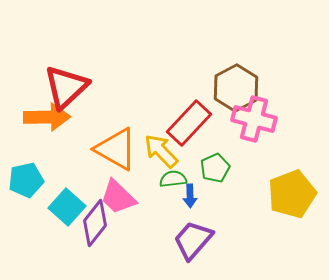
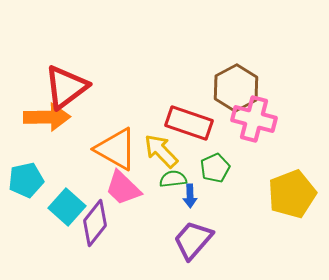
red triangle: rotated 6 degrees clockwise
red rectangle: rotated 66 degrees clockwise
pink trapezoid: moved 5 px right, 9 px up
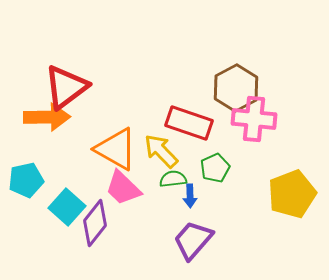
pink cross: rotated 9 degrees counterclockwise
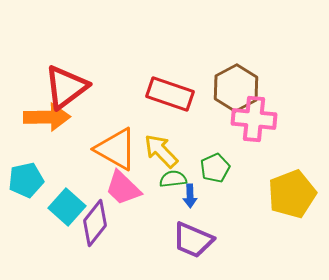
red rectangle: moved 19 px left, 29 px up
purple trapezoid: rotated 108 degrees counterclockwise
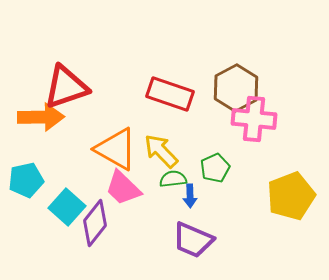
red triangle: rotated 18 degrees clockwise
orange arrow: moved 6 px left
yellow pentagon: moved 1 px left, 2 px down
